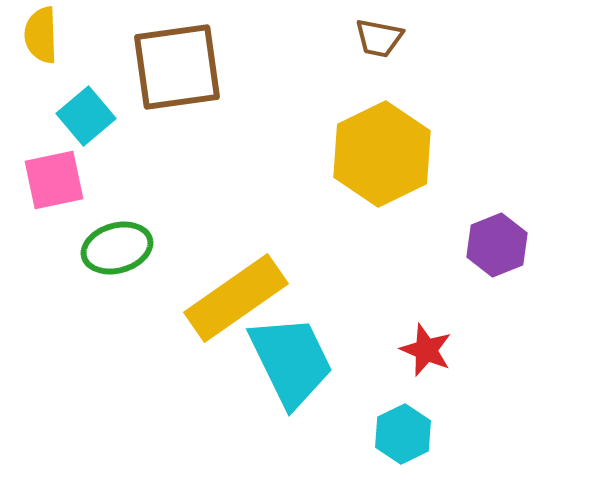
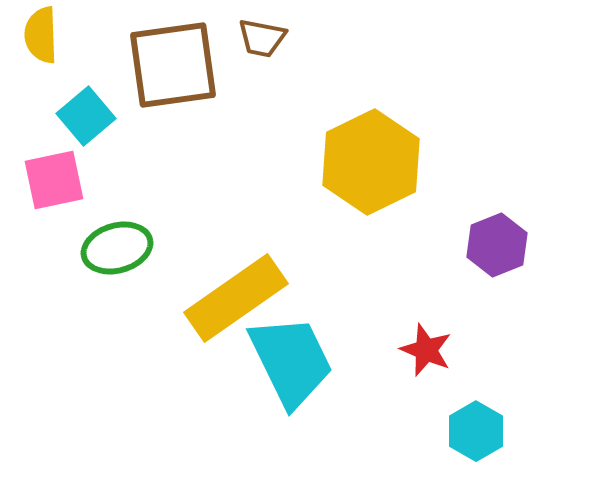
brown trapezoid: moved 117 px left
brown square: moved 4 px left, 2 px up
yellow hexagon: moved 11 px left, 8 px down
cyan hexagon: moved 73 px right, 3 px up; rotated 4 degrees counterclockwise
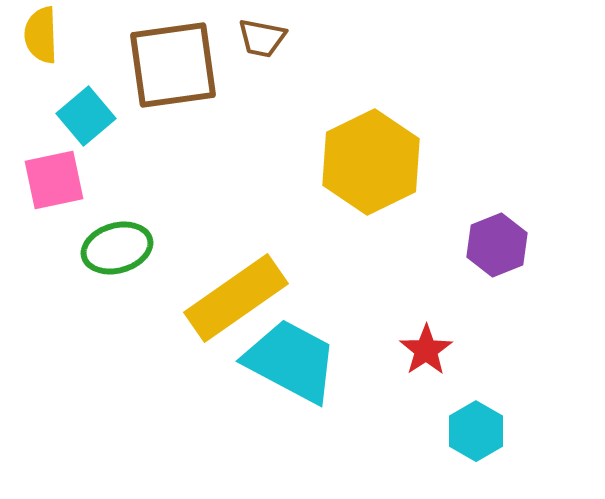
red star: rotated 16 degrees clockwise
cyan trapezoid: rotated 36 degrees counterclockwise
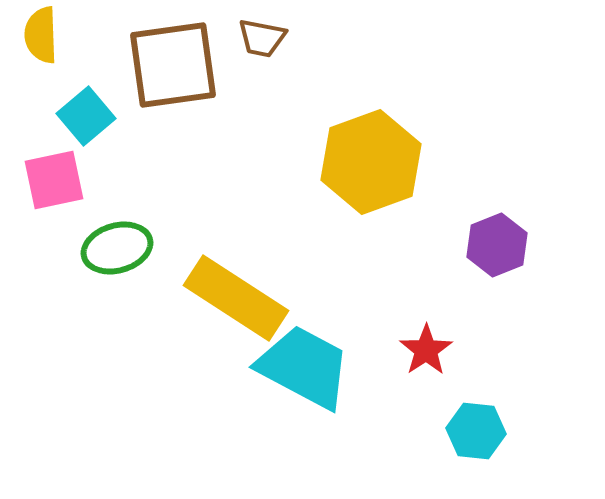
yellow hexagon: rotated 6 degrees clockwise
yellow rectangle: rotated 68 degrees clockwise
cyan trapezoid: moved 13 px right, 6 px down
cyan hexagon: rotated 24 degrees counterclockwise
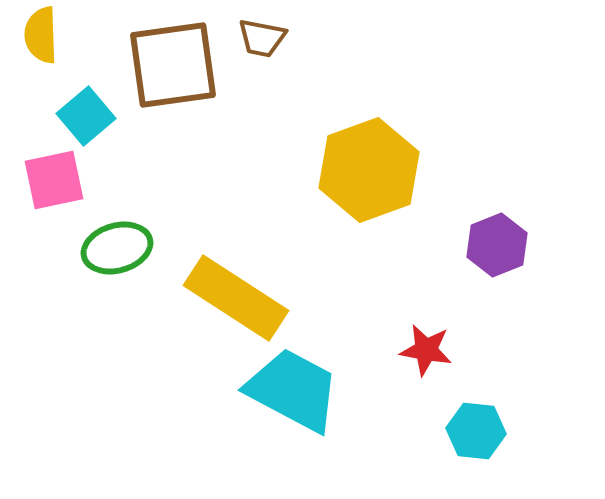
yellow hexagon: moved 2 px left, 8 px down
red star: rotated 28 degrees counterclockwise
cyan trapezoid: moved 11 px left, 23 px down
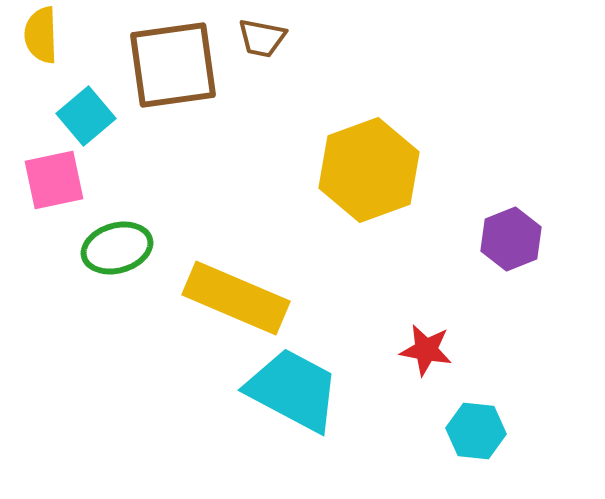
purple hexagon: moved 14 px right, 6 px up
yellow rectangle: rotated 10 degrees counterclockwise
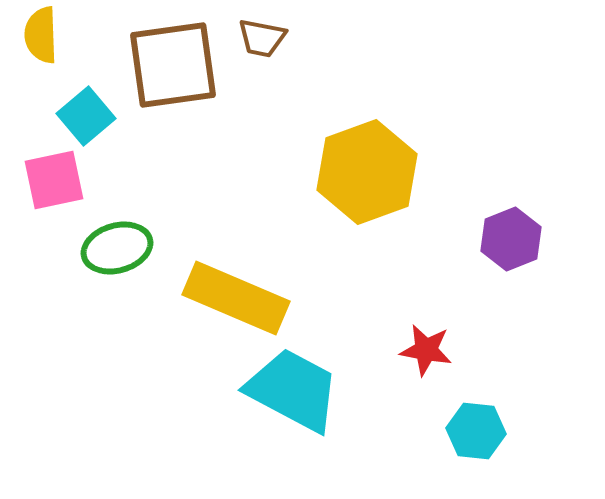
yellow hexagon: moved 2 px left, 2 px down
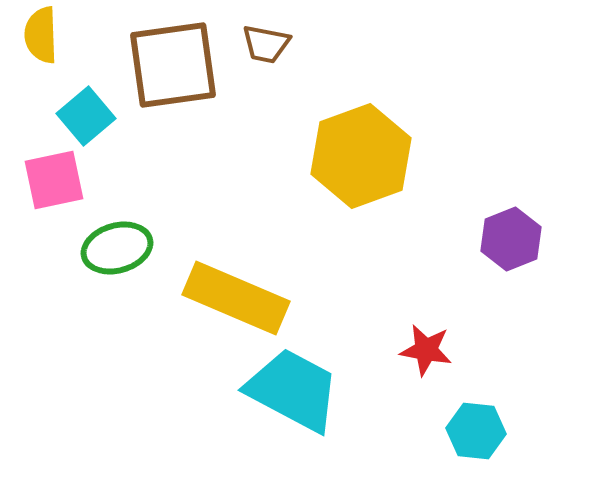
brown trapezoid: moved 4 px right, 6 px down
yellow hexagon: moved 6 px left, 16 px up
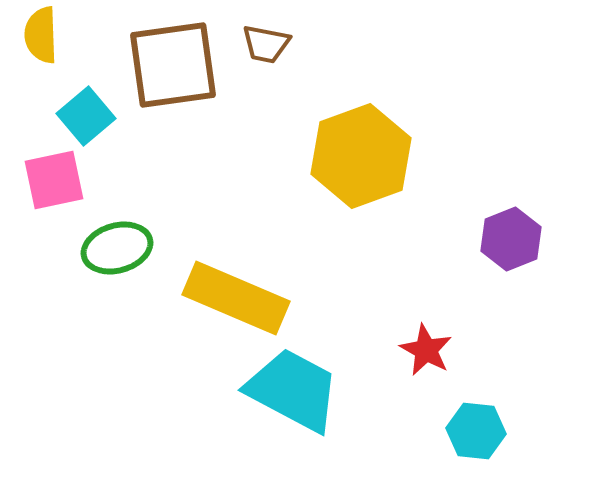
red star: rotated 18 degrees clockwise
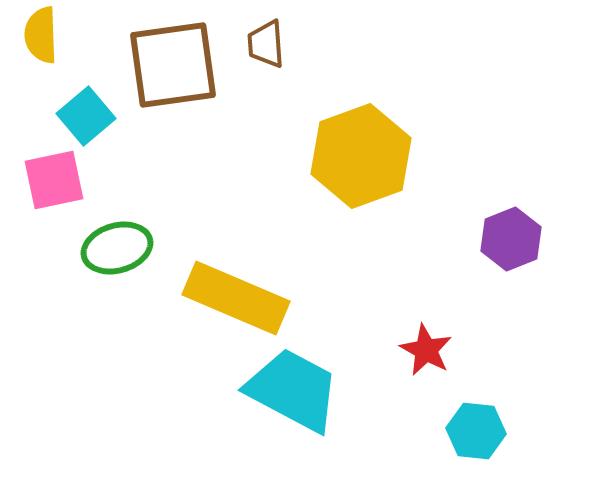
brown trapezoid: rotated 75 degrees clockwise
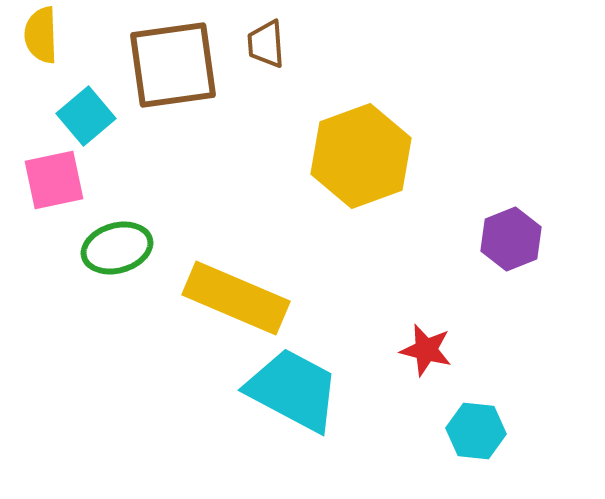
red star: rotated 14 degrees counterclockwise
